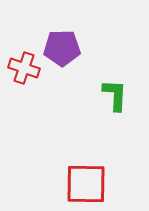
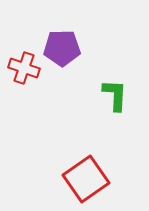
red square: moved 5 px up; rotated 36 degrees counterclockwise
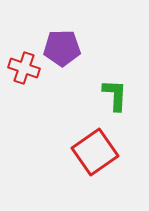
red square: moved 9 px right, 27 px up
